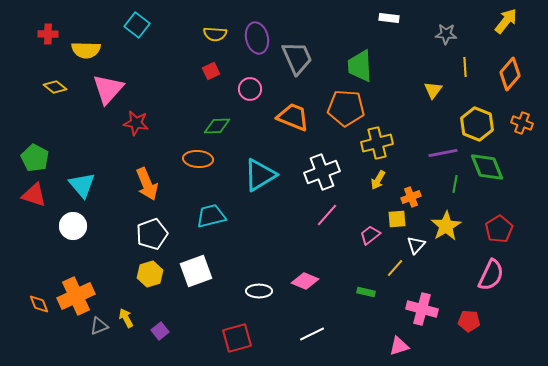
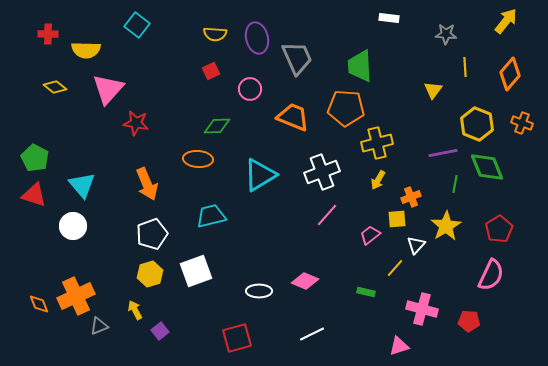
yellow arrow at (126, 318): moved 9 px right, 8 px up
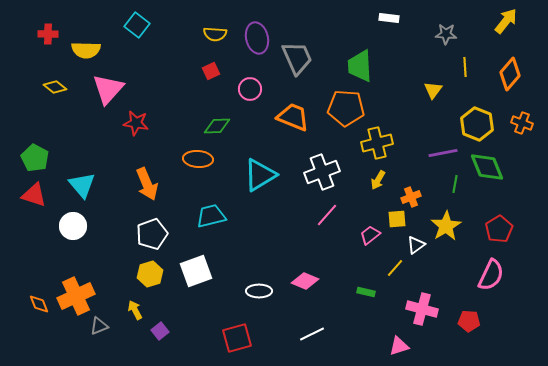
white triangle at (416, 245): rotated 12 degrees clockwise
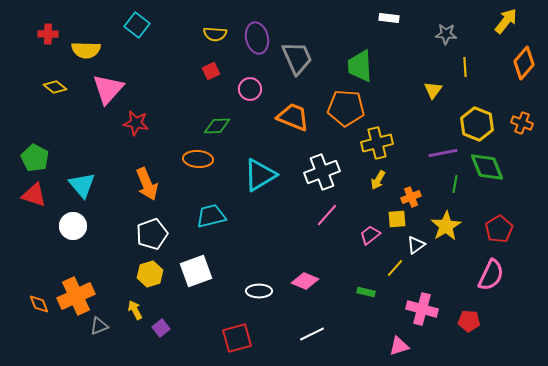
orange diamond at (510, 74): moved 14 px right, 11 px up
purple square at (160, 331): moved 1 px right, 3 px up
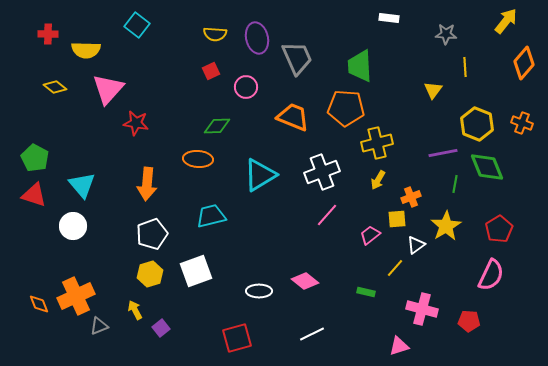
pink circle at (250, 89): moved 4 px left, 2 px up
orange arrow at (147, 184): rotated 28 degrees clockwise
pink diamond at (305, 281): rotated 16 degrees clockwise
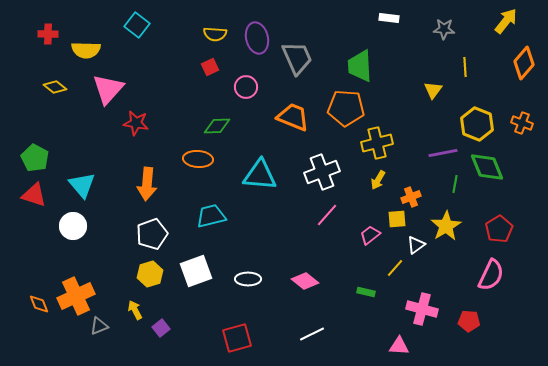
gray star at (446, 34): moved 2 px left, 5 px up
red square at (211, 71): moved 1 px left, 4 px up
cyan triangle at (260, 175): rotated 36 degrees clockwise
white ellipse at (259, 291): moved 11 px left, 12 px up
pink triangle at (399, 346): rotated 20 degrees clockwise
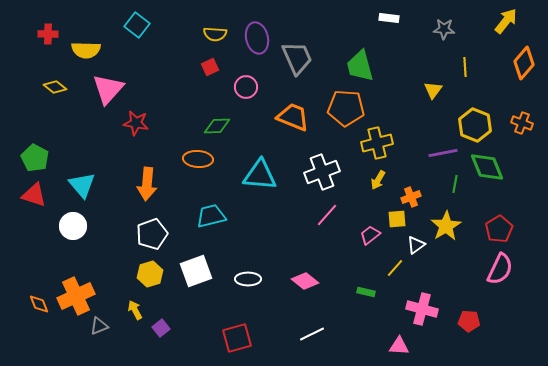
green trapezoid at (360, 66): rotated 12 degrees counterclockwise
yellow hexagon at (477, 124): moved 2 px left, 1 px down
pink semicircle at (491, 275): moved 9 px right, 6 px up
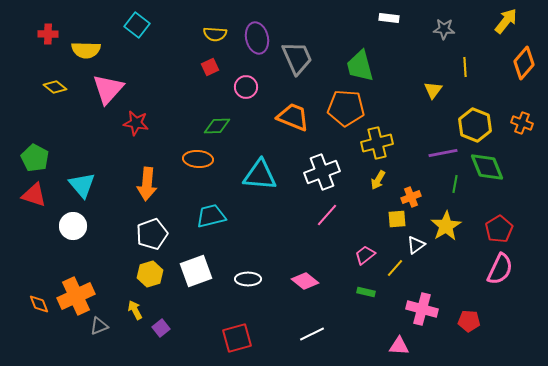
pink trapezoid at (370, 235): moved 5 px left, 20 px down
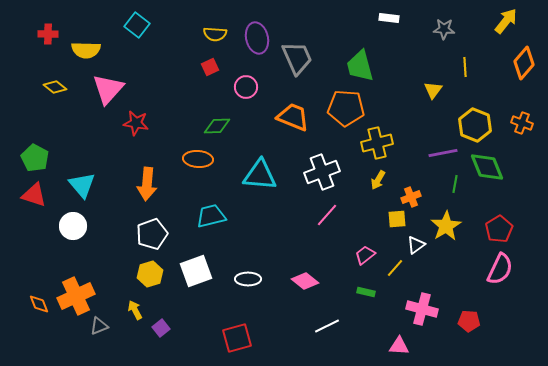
white line at (312, 334): moved 15 px right, 8 px up
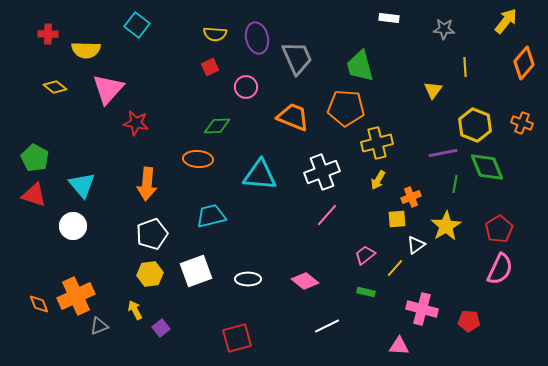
yellow hexagon at (150, 274): rotated 10 degrees clockwise
